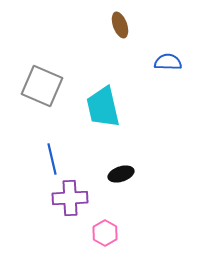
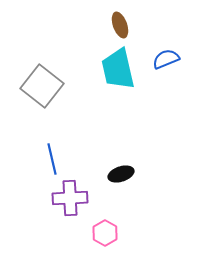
blue semicircle: moved 2 px left, 3 px up; rotated 24 degrees counterclockwise
gray square: rotated 15 degrees clockwise
cyan trapezoid: moved 15 px right, 38 px up
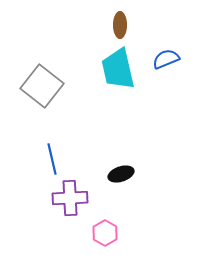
brown ellipse: rotated 20 degrees clockwise
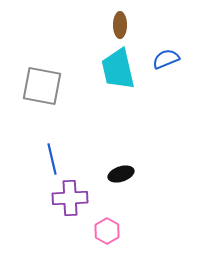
gray square: rotated 27 degrees counterclockwise
pink hexagon: moved 2 px right, 2 px up
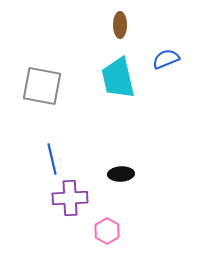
cyan trapezoid: moved 9 px down
black ellipse: rotated 15 degrees clockwise
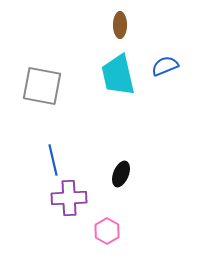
blue semicircle: moved 1 px left, 7 px down
cyan trapezoid: moved 3 px up
blue line: moved 1 px right, 1 px down
black ellipse: rotated 65 degrees counterclockwise
purple cross: moved 1 px left
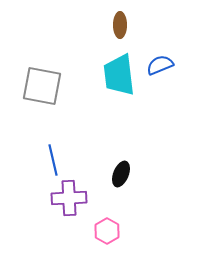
blue semicircle: moved 5 px left, 1 px up
cyan trapezoid: moved 1 px right; rotated 6 degrees clockwise
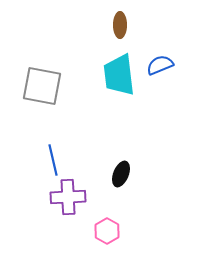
purple cross: moved 1 px left, 1 px up
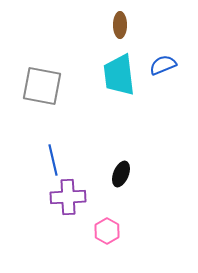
blue semicircle: moved 3 px right
